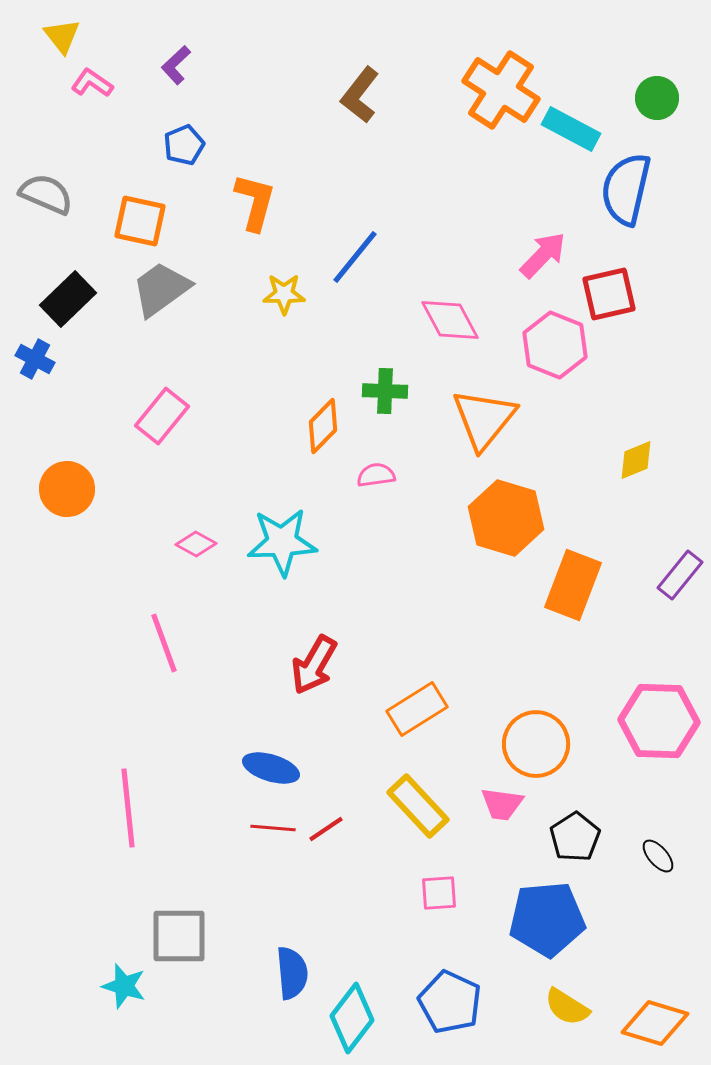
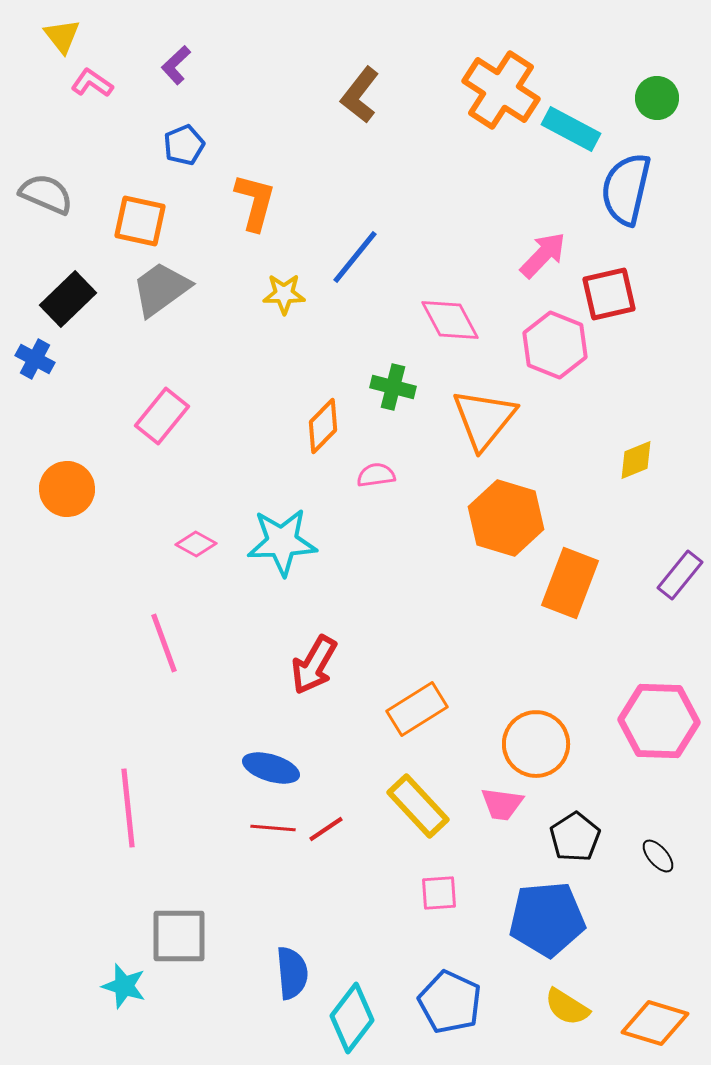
green cross at (385, 391): moved 8 px right, 4 px up; rotated 12 degrees clockwise
orange rectangle at (573, 585): moved 3 px left, 2 px up
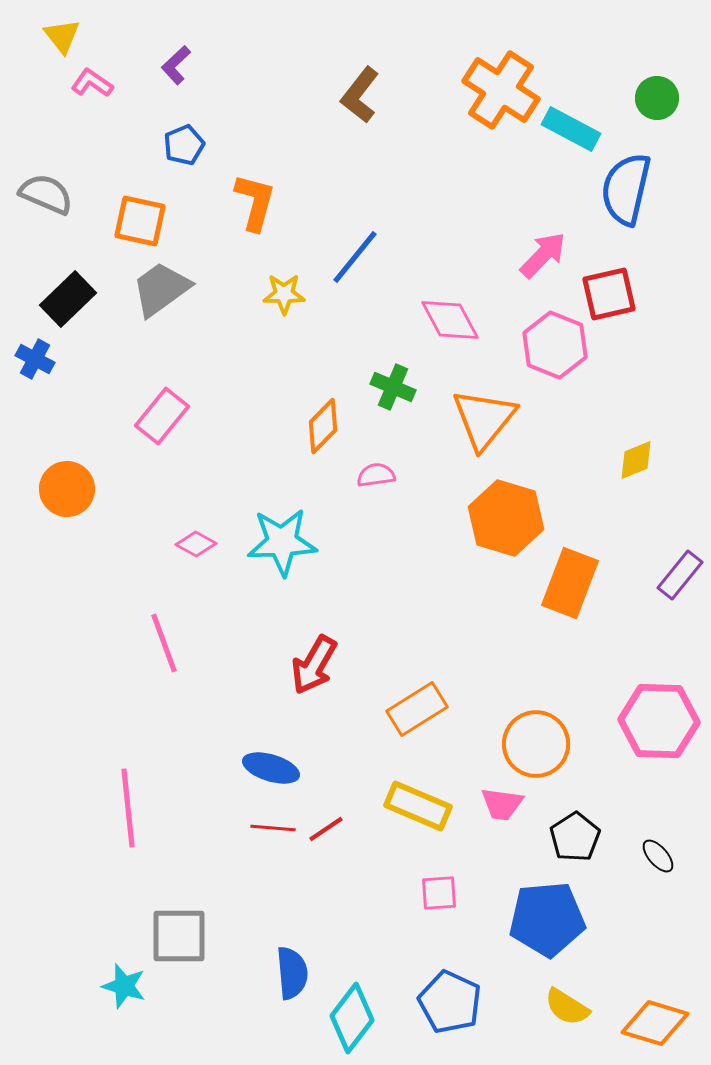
green cross at (393, 387): rotated 9 degrees clockwise
yellow rectangle at (418, 806): rotated 24 degrees counterclockwise
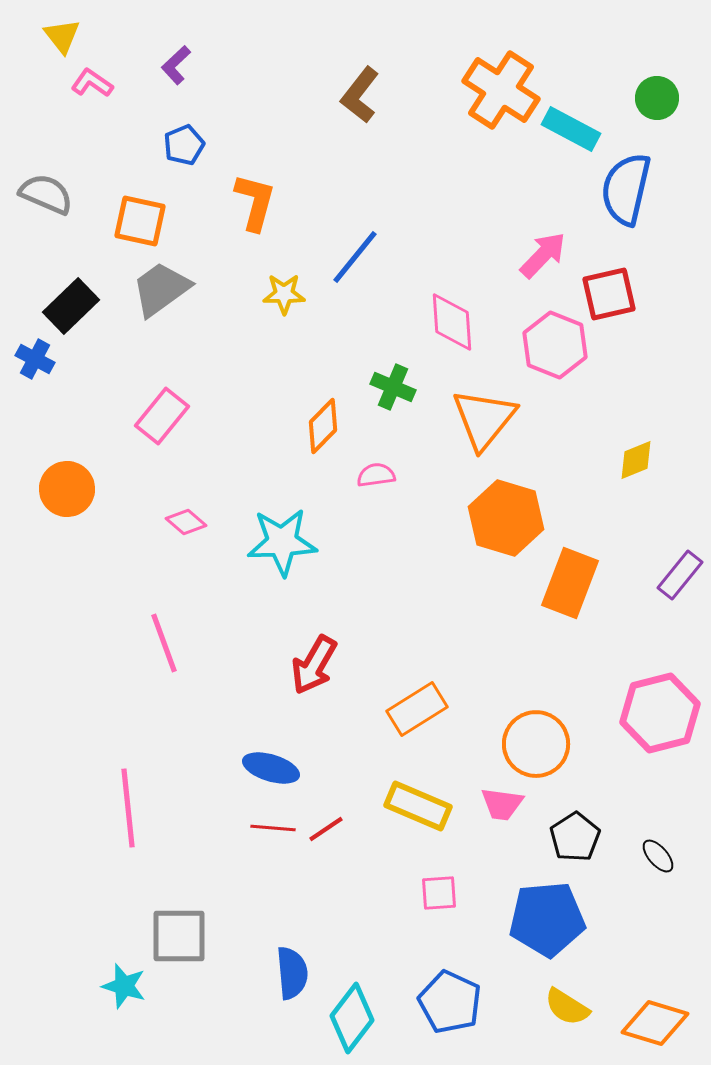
black rectangle at (68, 299): moved 3 px right, 7 px down
pink diamond at (450, 320): moved 2 px right, 2 px down; rotated 24 degrees clockwise
pink diamond at (196, 544): moved 10 px left, 22 px up; rotated 12 degrees clockwise
pink hexagon at (659, 721): moved 1 px right, 8 px up; rotated 16 degrees counterclockwise
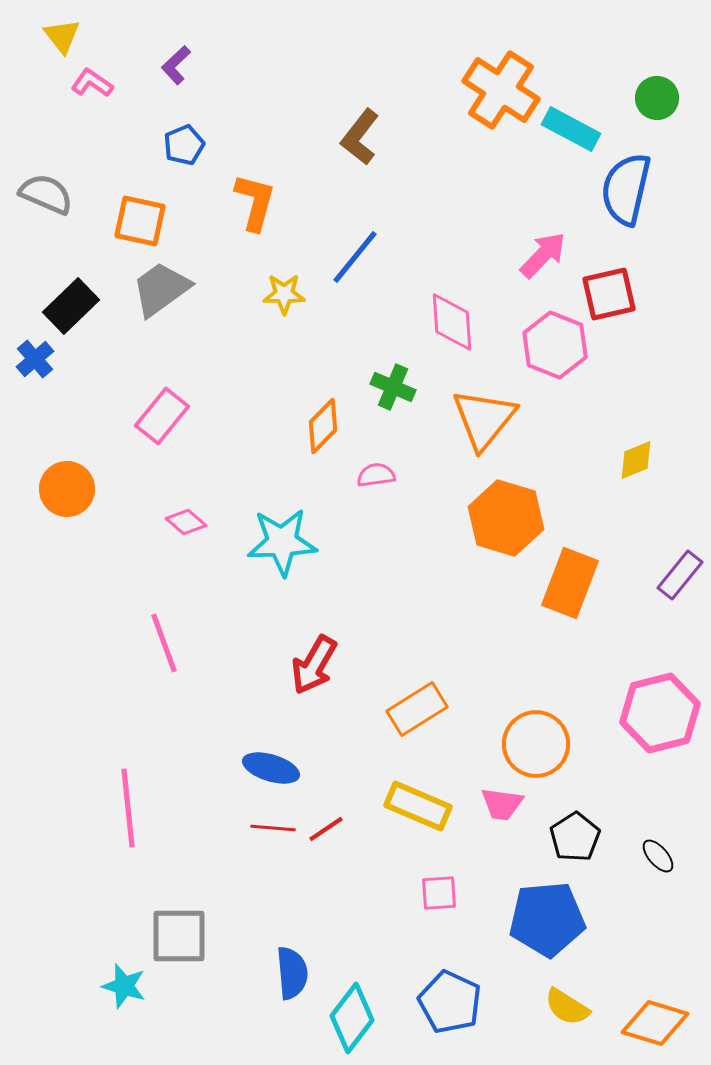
brown L-shape at (360, 95): moved 42 px down
blue cross at (35, 359): rotated 21 degrees clockwise
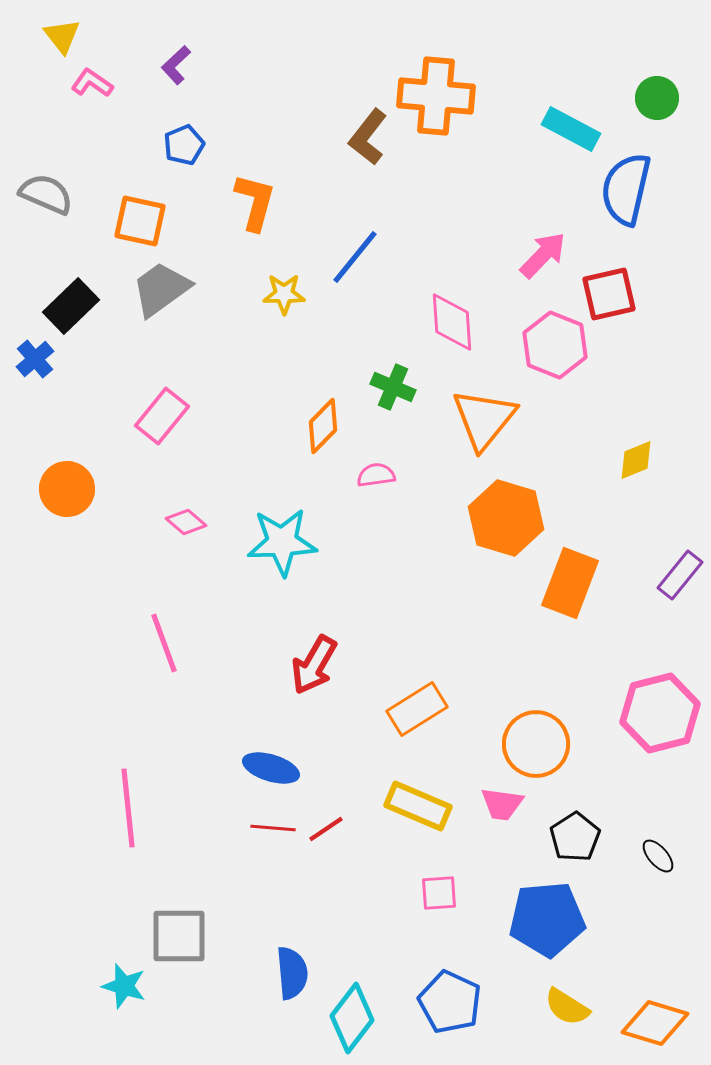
orange cross at (501, 90): moved 65 px left, 6 px down; rotated 28 degrees counterclockwise
brown L-shape at (360, 137): moved 8 px right
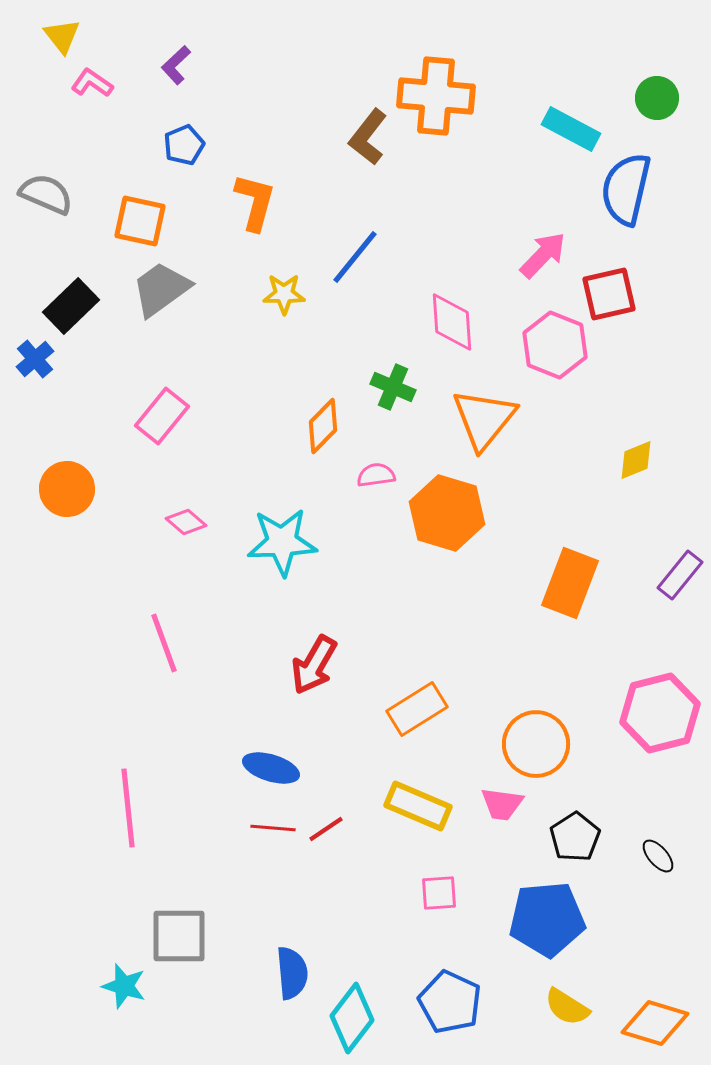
orange hexagon at (506, 518): moved 59 px left, 5 px up
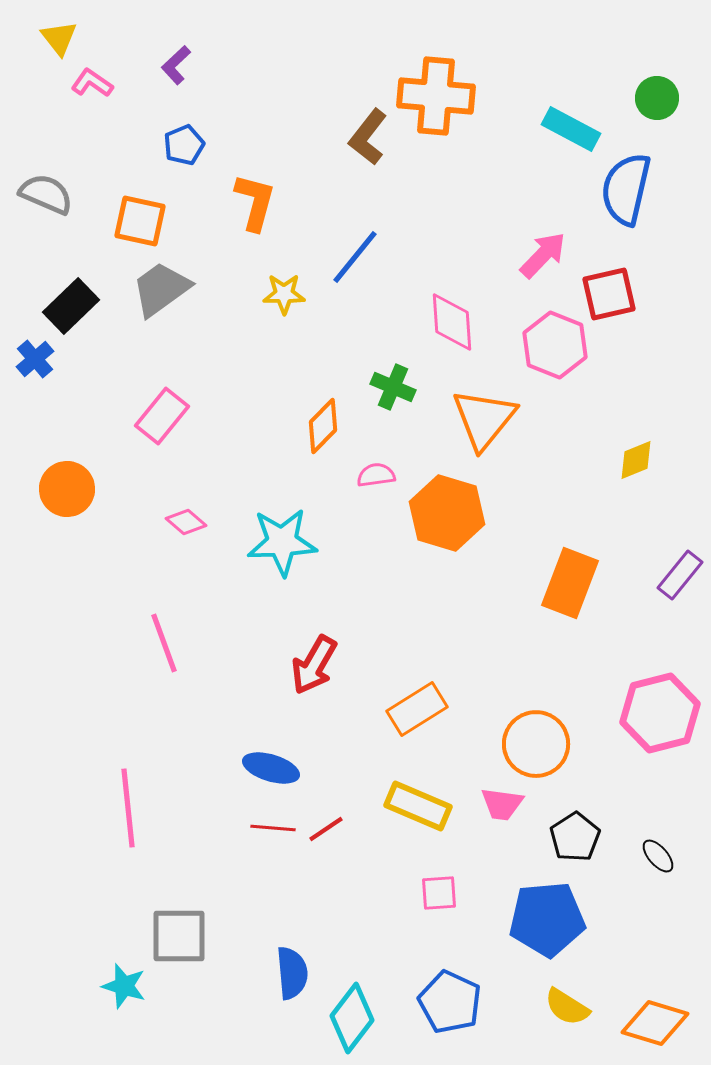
yellow triangle at (62, 36): moved 3 px left, 2 px down
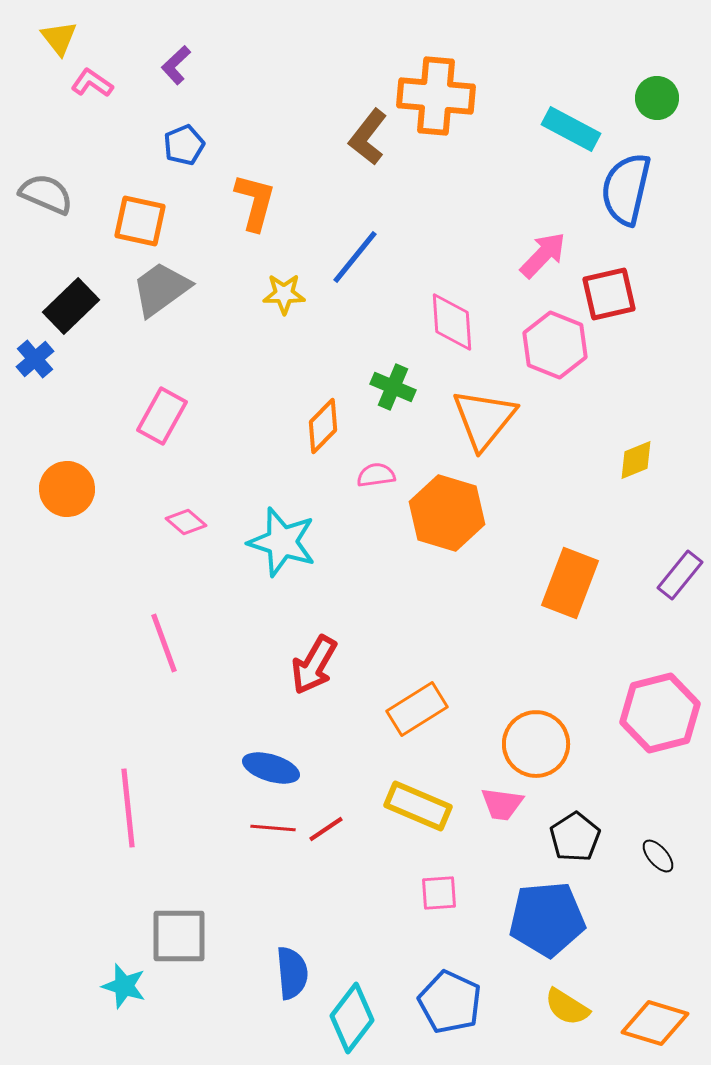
pink rectangle at (162, 416): rotated 10 degrees counterclockwise
cyan star at (282, 542): rotated 20 degrees clockwise
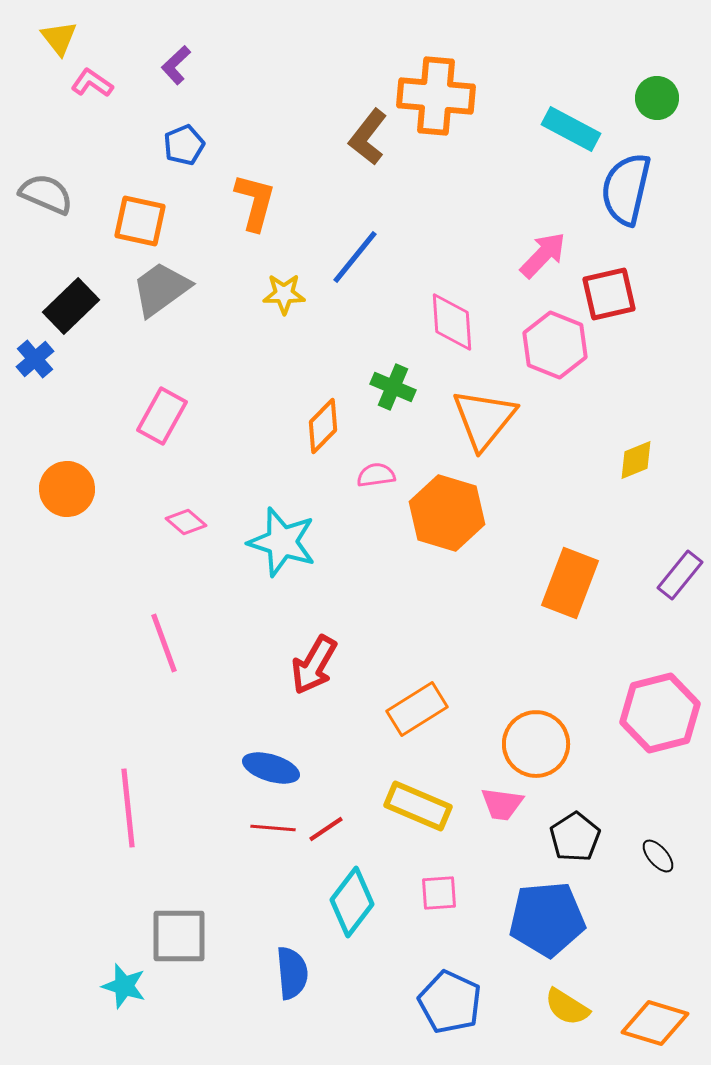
cyan diamond at (352, 1018): moved 116 px up
